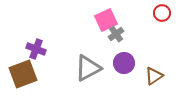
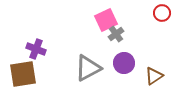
brown square: rotated 12 degrees clockwise
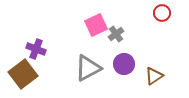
pink square: moved 10 px left, 5 px down
purple circle: moved 1 px down
brown square: rotated 28 degrees counterclockwise
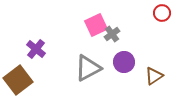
gray cross: moved 4 px left
purple cross: rotated 18 degrees clockwise
purple circle: moved 2 px up
brown square: moved 5 px left, 6 px down
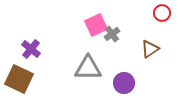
purple cross: moved 5 px left
purple circle: moved 21 px down
gray triangle: rotated 28 degrees clockwise
brown triangle: moved 4 px left, 27 px up
brown square: moved 1 px right, 1 px up; rotated 28 degrees counterclockwise
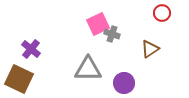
pink square: moved 2 px right, 1 px up
gray cross: rotated 35 degrees counterclockwise
gray triangle: moved 1 px down
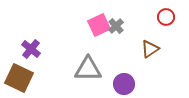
red circle: moved 4 px right, 4 px down
pink square: moved 1 px right, 1 px down
gray cross: moved 4 px right, 8 px up; rotated 28 degrees clockwise
brown square: moved 1 px up
purple circle: moved 1 px down
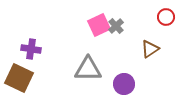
purple cross: rotated 30 degrees counterclockwise
